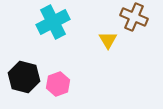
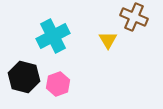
cyan cross: moved 14 px down
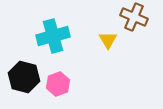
cyan cross: rotated 12 degrees clockwise
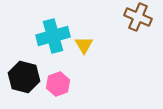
brown cross: moved 4 px right
yellow triangle: moved 24 px left, 5 px down
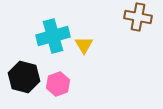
brown cross: rotated 12 degrees counterclockwise
